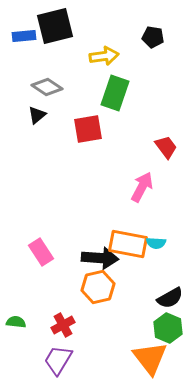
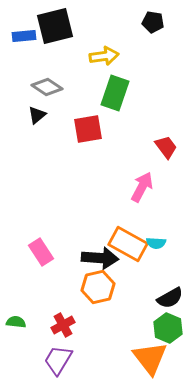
black pentagon: moved 15 px up
orange rectangle: rotated 18 degrees clockwise
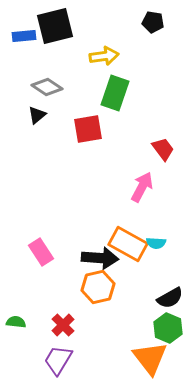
red trapezoid: moved 3 px left, 2 px down
red cross: rotated 15 degrees counterclockwise
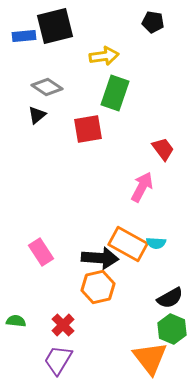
green semicircle: moved 1 px up
green hexagon: moved 4 px right, 1 px down
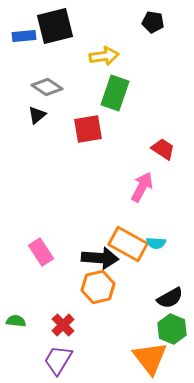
red trapezoid: rotated 20 degrees counterclockwise
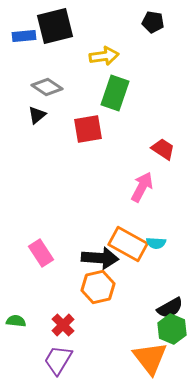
pink rectangle: moved 1 px down
black semicircle: moved 10 px down
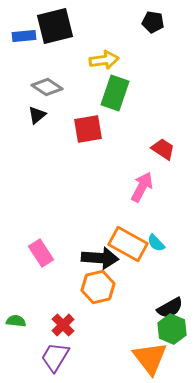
yellow arrow: moved 4 px down
cyan semicircle: rotated 42 degrees clockwise
purple trapezoid: moved 3 px left, 3 px up
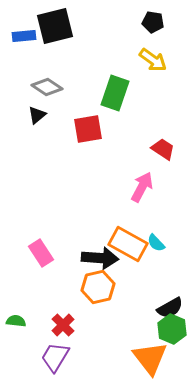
yellow arrow: moved 49 px right; rotated 44 degrees clockwise
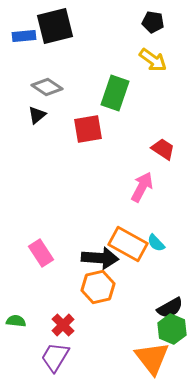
orange triangle: moved 2 px right
